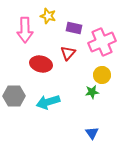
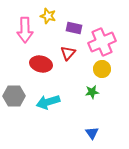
yellow circle: moved 6 px up
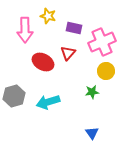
red ellipse: moved 2 px right, 2 px up; rotated 15 degrees clockwise
yellow circle: moved 4 px right, 2 px down
gray hexagon: rotated 15 degrees counterclockwise
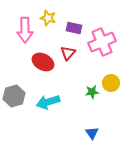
yellow star: moved 2 px down
yellow circle: moved 5 px right, 12 px down
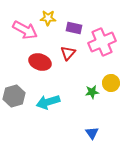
yellow star: rotated 14 degrees counterclockwise
pink arrow: rotated 60 degrees counterclockwise
red ellipse: moved 3 px left; rotated 10 degrees counterclockwise
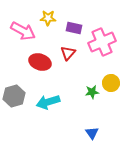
pink arrow: moved 2 px left, 1 px down
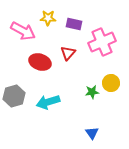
purple rectangle: moved 4 px up
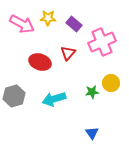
purple rectangle: rotated 28 degrees clockwise
pink arrow: moved 1 px left, 7 px up
cyan arrow: moved 6 px right, 3 px up
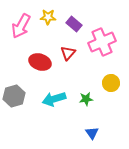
yellow star: moved 1 px up
pink arrow: moved 1 px left, 2 px down; rotated 90 degrees clockwise
green star: moved 6 px left, 7 px down
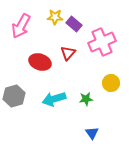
yellow star: moved 7 px right
